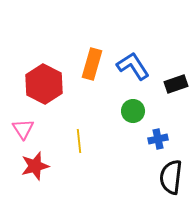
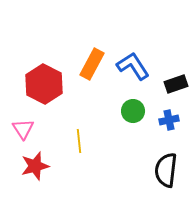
orange rectangle: rotated 12 degrees clockwise
blue cross: moved 11 px right, 19 px up
black semicircle: moved 5 px left, 7 px up
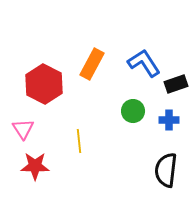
blue L-shape: moved 11 px right, 3 px up
blue cross: rotated 12 degrees clockwise
red star: rotated 16 degrees clockwise
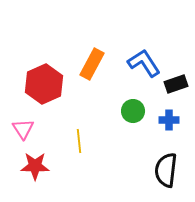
red hexagon: rotated 9 degrees clockwise
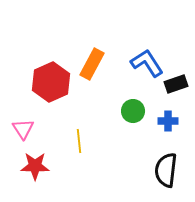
blue L-shape: moved 3 px right
red hexagon: moved 7 px right, 2 px up
blue cross: moved 1 px left, 1 px down
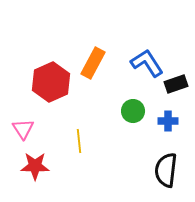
orange rectangle: moved 1 px right, 1 px up
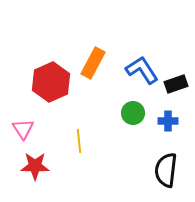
blue L-shape: moved 5 px left, 7 px down
green circle: moved 2 px down
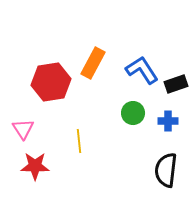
red hexagon: rotated 15 degrees clockwise
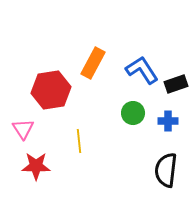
red hexagon: moved 8 px down
red star: moved 1 px right
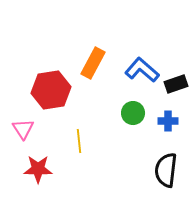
blue L-shape: rotated 16 degrees counterclockwise
red star: moved 2 px right, 3 px down
